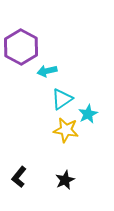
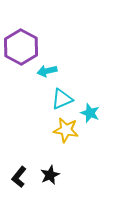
cyan triangle: rotated 10 degrees clockwise
cyan star: moved 2 px right, 1 px up; rotated 24 degrees counterclockwise
black star: moved 15 px left, 5 px up
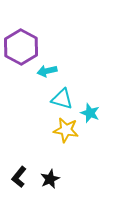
cyan triangle: rotated 40 degrees clockwise
black star: moved 4 px down
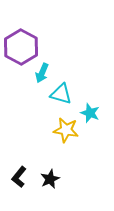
cyan arrow: moved 5 px left, 2 px down; rotated 54 degrees counterclockwise
cyan triangle: moved 1 px left, 5 px up
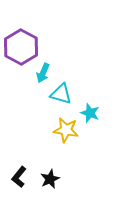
cyan arrow: moved 1 px right
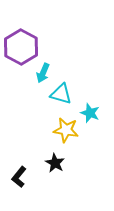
black star: moved 5 px right, 16 px up; rotated 18 degrees counterclockwise
